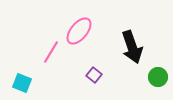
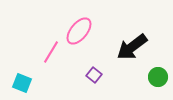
black arrow: rotated 72 degrees clockwise
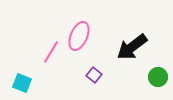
pink ellipse: moved 5 px down; rotated 16 degrees counterclockwise
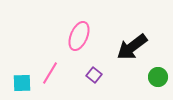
pink line: moved 1 px left, 21 px down
cyan square: rotated 24 degrees counterclockwise
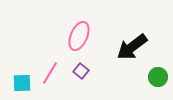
purple square: moved 13 px left, 4 px up
